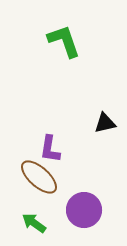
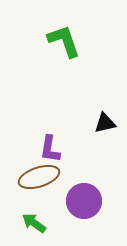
brown ellipse: rotated 60 degrees counterclockwise
purple circle: moved 9 px up
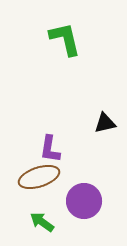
green L-shape: moved 1 px right, 2 px up; rotated 6 degrees clockwise
green arrow: moved 8 px right, 1 px up
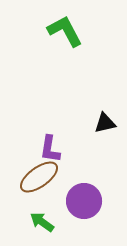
green L-shape: moved 8 px up; rotated 15 degrees counterclockwise
brown ellipse: rotated 18 degrees counterclockwise
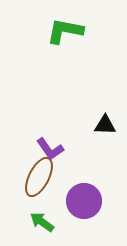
green L-shape: rotated 51 degrees counterclockwise
black triangle: moved 2 px down; rotated 15 degrees clockwise
purple L-shape: rotated 44 degrees counterclockwise
brown ellipse: rotated 27 degrees counterclockwise
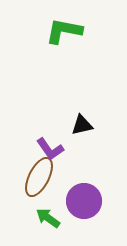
green L-shape: moved 1 px left
black triangle: moved 23 px left; rotated 15 degrees counterclockwise
green arrow: moved 6 px right, 4 px up
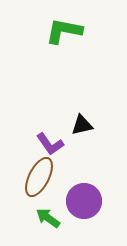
purple L-shape: moved 5 px up
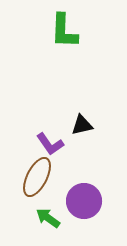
green L-shape: rotated 99 degrees counterclockwise
brown ellipse: moved 2 px left
